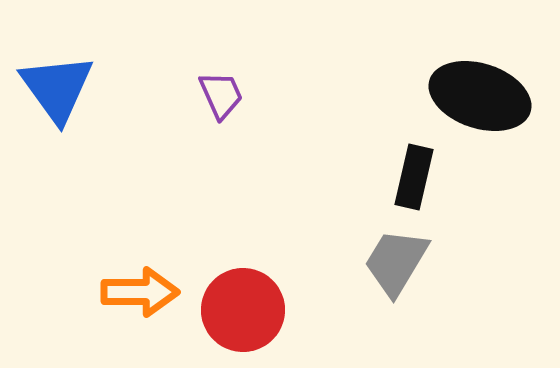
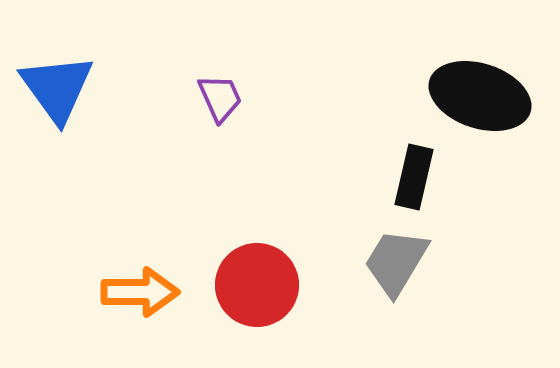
purple trapezoid: moved 1 px left, 3 px down
red circle: moved 14 px right, 25 px up
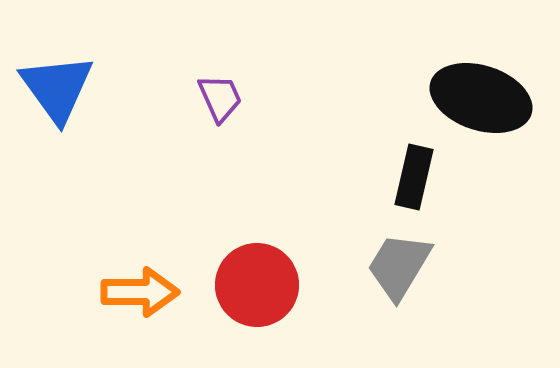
black ellipse: moved 1 px right, 2 px down
gray trapezoid: moved 3 px right, 4 px down
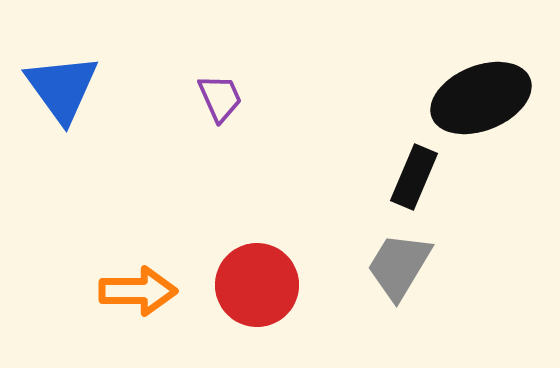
blue triangle: moved 5 px right
black ellipse: rotated 40 degrees counterclockwise
black rectangle: rotated 10 degrees clockwise
orange arrow: moved 2 px left, 1 px up
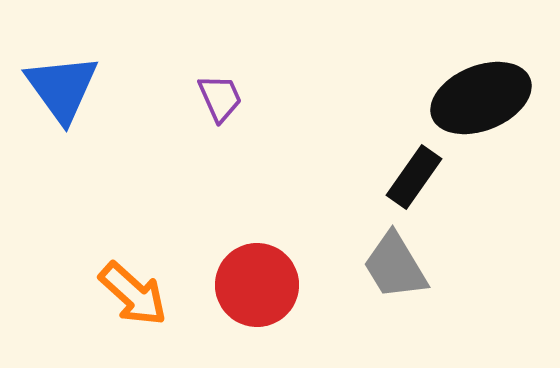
black rectangle: rotated 12 degrees clockwise
gray trapezoid: moved 4 px left; rotated 62 degrees counterclockwise
orange arrow: moved 5 px left, 3 px down; rotated 42 degrees clockwise
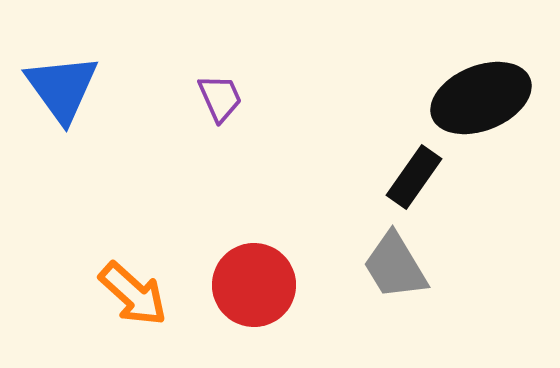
red circle: moved 3 px left
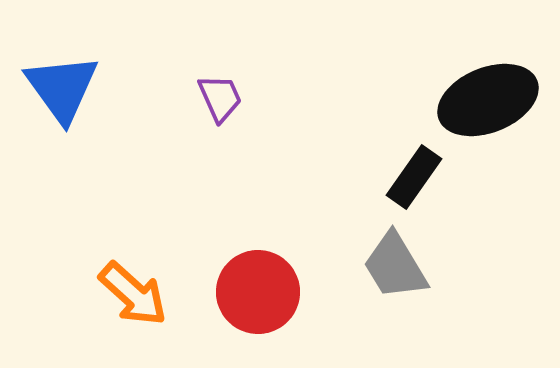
black ellipse: moved 7 px right, 2 px down
red circle: moved 4 px right, 7 px down
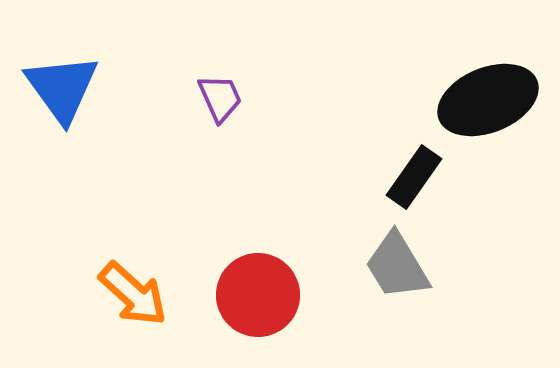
gray trapezoid: moved 2 px right
red circle: moved 3 px down
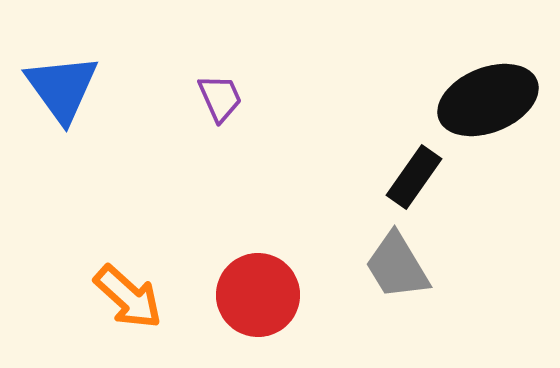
orange arrow: moved 5 px left, 3 px down
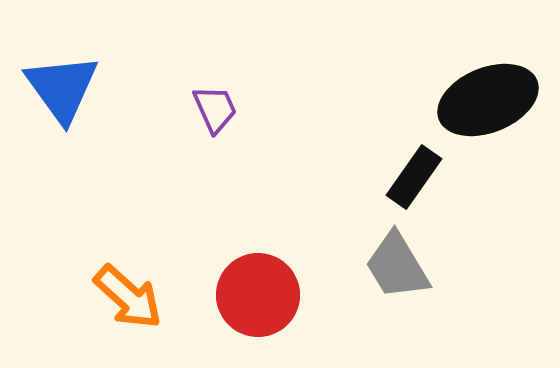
purple trapezoid: moved 5 px left, 11 px down
